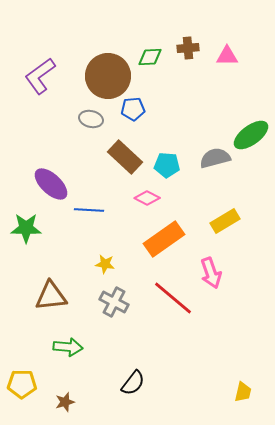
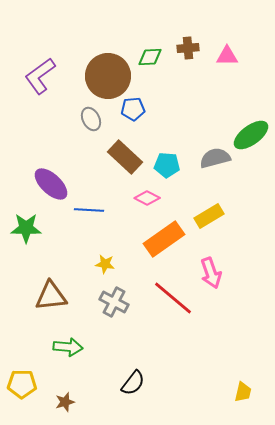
gray ellipse: rotated 50 degrees clockwise
yellow rectangle: moved 16 px left, 5 px up
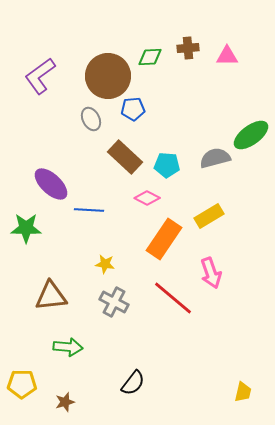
orange rectangle: rotated 21 degrees counterclockwise
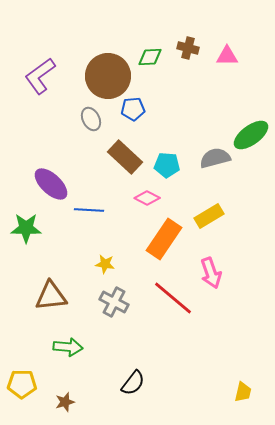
brown cross: rotated 20 degrees clockwise
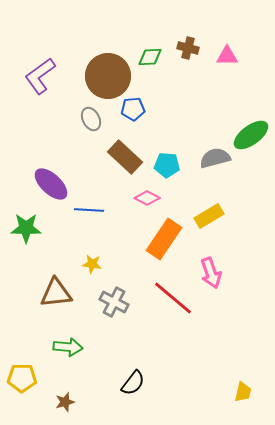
yellow star: moved 13 px left
brown triangle: moved 5 px right, 3 px up
yellow pentagon: moved 6 px up
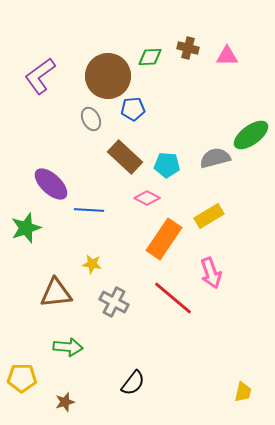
green star: rotated 20 degrees counterclockwise
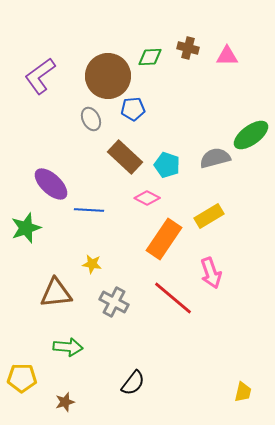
cyan pentagon: rotated 15 degrees clockwise
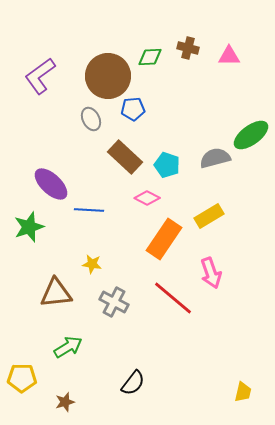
pink triangle: moved 2 px right
green star: moved 3 px right, 1 px up
green arrow: rotated 36 degrees counterclockwise
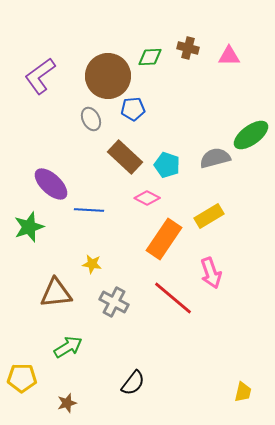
brown star: moved 2 px right, 1 px down
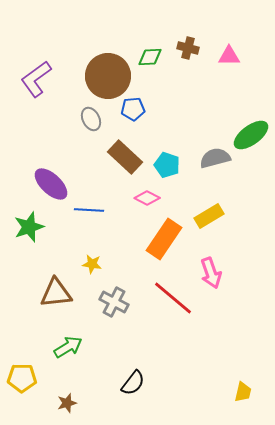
purple L-shape: moved 4 px left, 3 px down
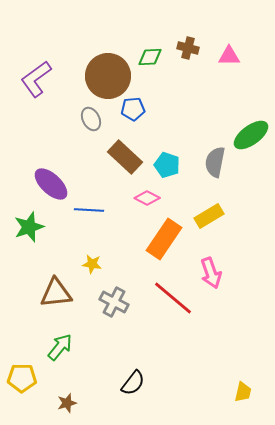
gray semicircle: moved 4 px down; rotated 64 degrees counterclockwise
green arrow: moved 8 px left; rotated 20 degrees counterclockwise
